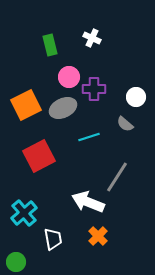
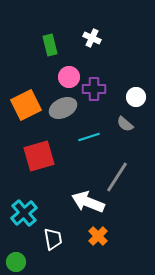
red square: rotated 12 degrees clockwise
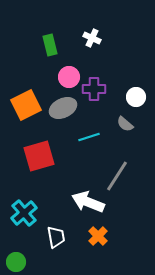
gray line: moved 1 px up
white trapezoid: moved 3 px right, 2 px up
